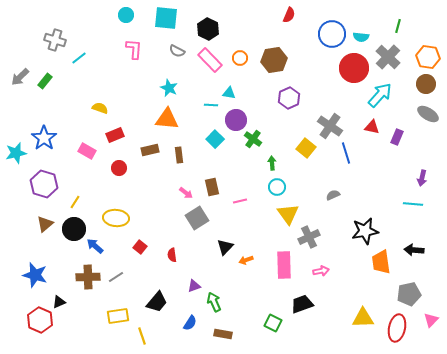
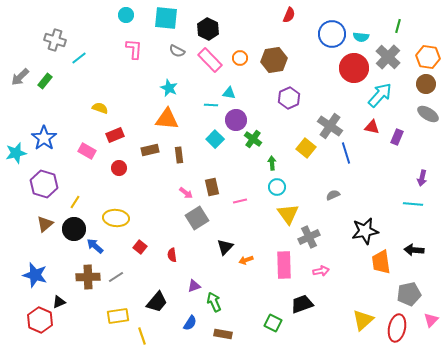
yellow triangle at (363, 318): moved 2 px down; rotated 40 degrees counterclockwise
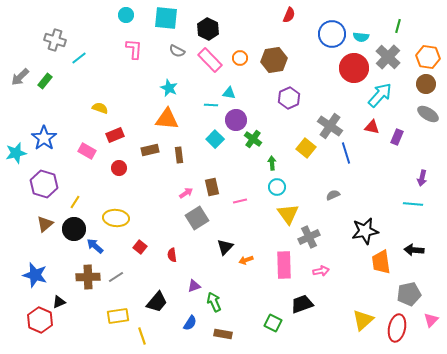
pink arrow at (186, 193): rotated 72 degrees counterclockwise
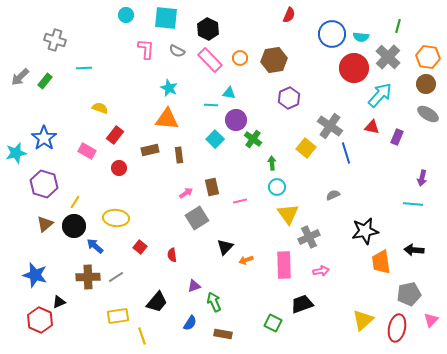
pink L-shape at (134, 49): moved 12 px right
cyan line at (79, 58): moved 5 px right, 10 px down; rotated 35 degrees clockwise
red rectangle at (115, 135): rotated 30 degrees counterclockwise
black circle at (74, 229): moved 3 px up
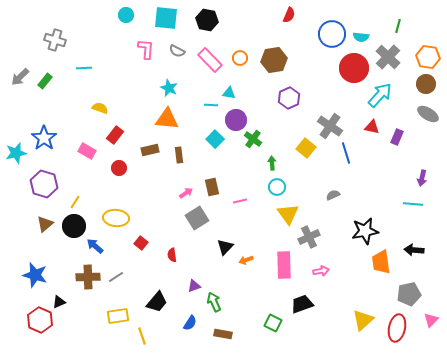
black hexagon at (208, 29): moved 1 px left, 9 px up; rotated 15 degrees counterclockwise
red square at (140, 247): moved 1 px right, 4 px up
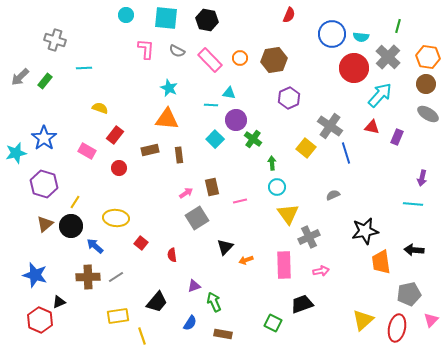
black circle at (74, 226): moved 3 px left
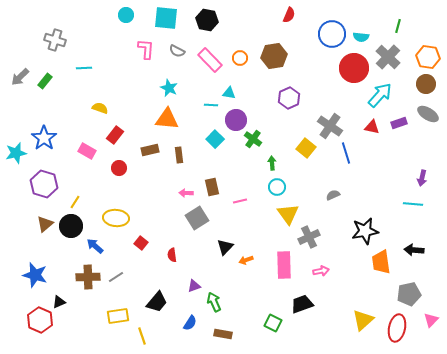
brown hexagon at (274, 60): moved 4 px up
purple rectangle at (397, 137): moved 2 px right, 14 px up; rotated 49 degrees clockwise
pink arrow at (186, 193): rotated 144 degrees counterclockwise
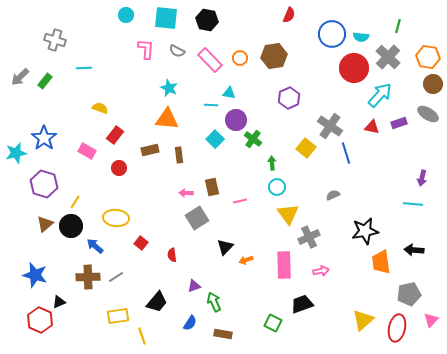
brown circle at (426, 84): moved 7 px right
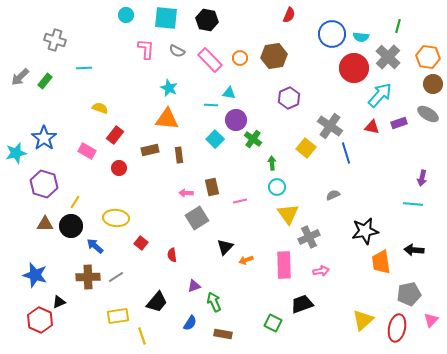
brown triangle at (45, 224): rotated 42 degrees clockwise
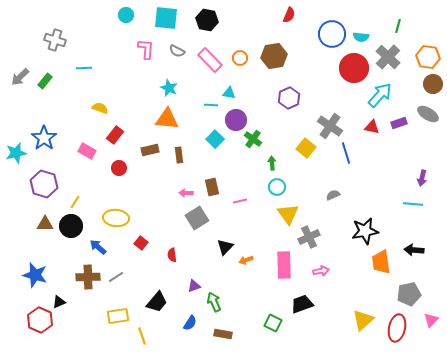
blue arrow at (95, 246): moved 3 px right, 1 px down
